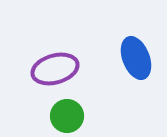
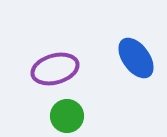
blue ellipse: rotated 15 degrees counterclockwise
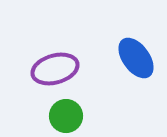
green circle: moved 1 px left
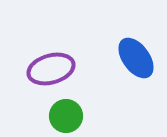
purple ellipse: moved 4 px left
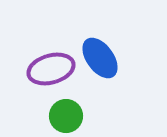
blue ellipse: moved 36 px left
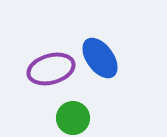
green circle: moved 7 px right, 2 px down
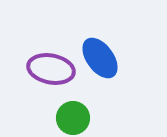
purple ellipse: rotated 27 degrees clockwise
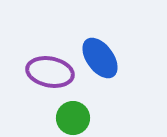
purple ellipse: moved 1 px left, 3 px down
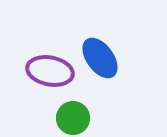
purple ellipse: moved 1 px up
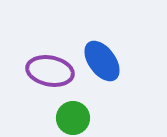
blue ellipse: moved 2 px right, 3 px down
